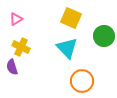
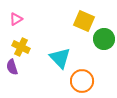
yellow square: moved 13 px right, 3 px down
green circle: moved 3 px down
cyan triangle: moved 7 px left, 10 px down
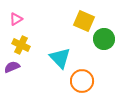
yellow cross: moved 2 px up
purple semicircle: rotated 84 degrees clockwise
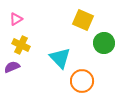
yellow square: moved 1 px left, 1 px up
green circle: moved 4 px down
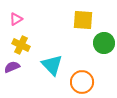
yellow square: rotated 20 degrees counterclockwise
cyan triangle: moved 8 px left, 7 px down
orange circle: moved 1 px down
